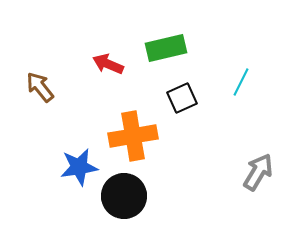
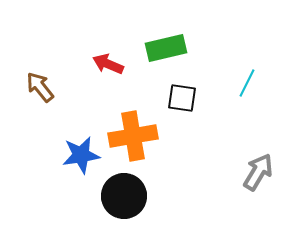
cyan line: moved 6 px right, 1 px down
black square: rotated 32 degrees clockwise
blue star: moved 2 px right, 12 px up
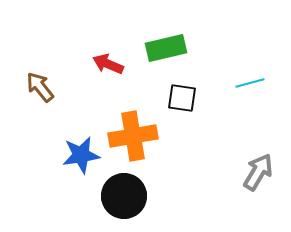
cyan line: moved 3 px right; rotated 48 degrees clockwise
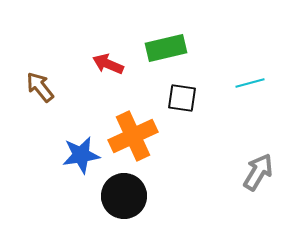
orange cross: rotated 15 degrees counterclockwise
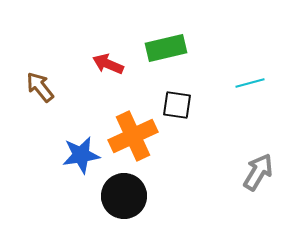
black square: moved 5 px left, 7 px down
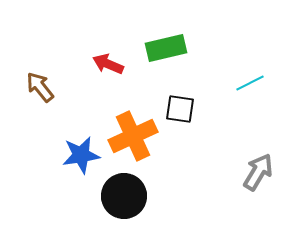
cyan line: rotated 12 degrees counterclockwise
black square: moved 3 px right, 4 px down
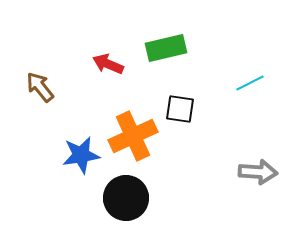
gray arrow: rotated 63 degrees clockwise
black circle: moved 2 px right, 2 px down
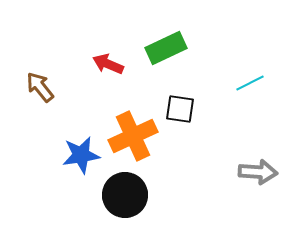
green rectangle: rotated 12 degrees counterclockwise
black circle: moved 1 px left, 3 px up
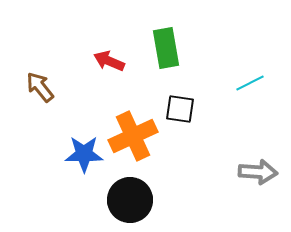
green rectangle: rotated 75 degrees counterclockwise
red arrow: moved 1 px right, 3 px up
blue star: moved 3 px right, 1 px up; rotated 9 degrees clockwise
black circle: moved 5 px right, 5 px down
